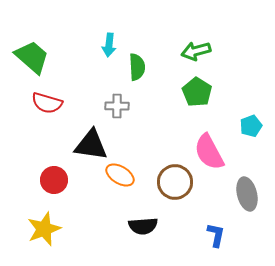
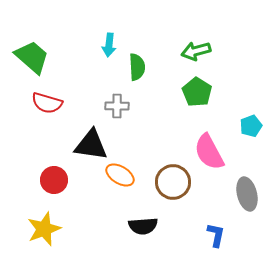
brown circle: moved 2 px left
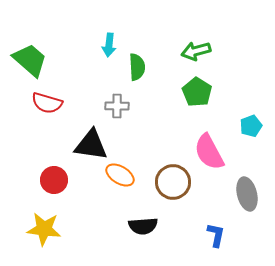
green trapezoid: moved 2 px left, 3 px down
yellow star: rotated 28 degrees clockwise
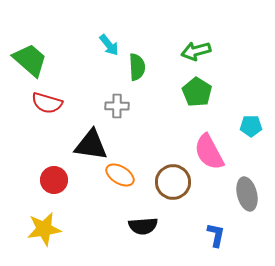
cyan arrow: rotated 45 degrees counterclockwise
cyan pentagon: rotated 20 degrees clockwise
yellow star: rotated 16 degrees counterclockwise
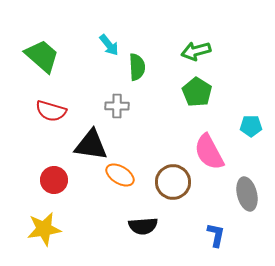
green trapezoid: moved 12 px right, 4 px up
red semicircle: moved 4 px right, 8 px down
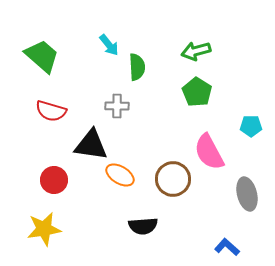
brown circle: moved 3 px up
blue L-shape: moved 11 px right, 12 px down; rotated 60 degrees counterclockwise
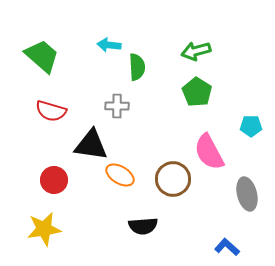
cyan arrow: rotated 135 degrees clockwise
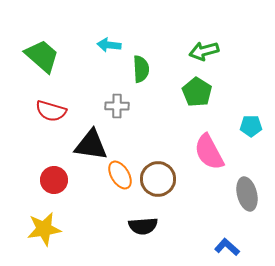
green arrow: moved 8 px right
green semicircle: moved 4 px right, 2 px down
orange ellipse: rotated 28 degrees clockwise
brown circle: moved 15 px left
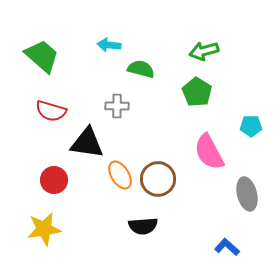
green semicircle: rotated 72 degrees counterclockwise
black triangle: moved 4 px left, 2 px up
